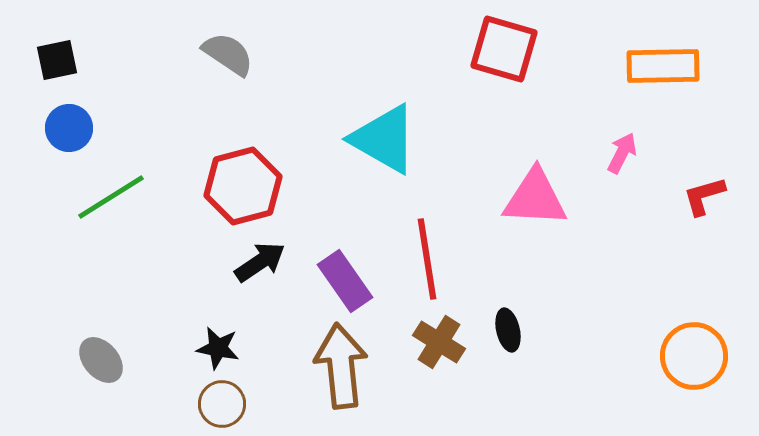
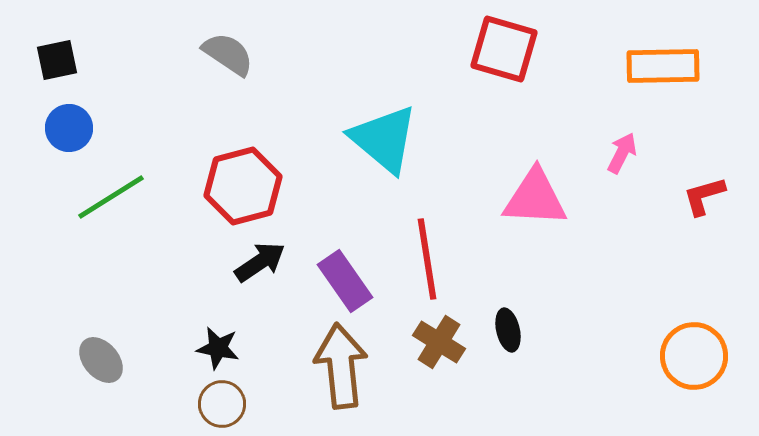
cyan triangle: rotated 10 degrees clockwise
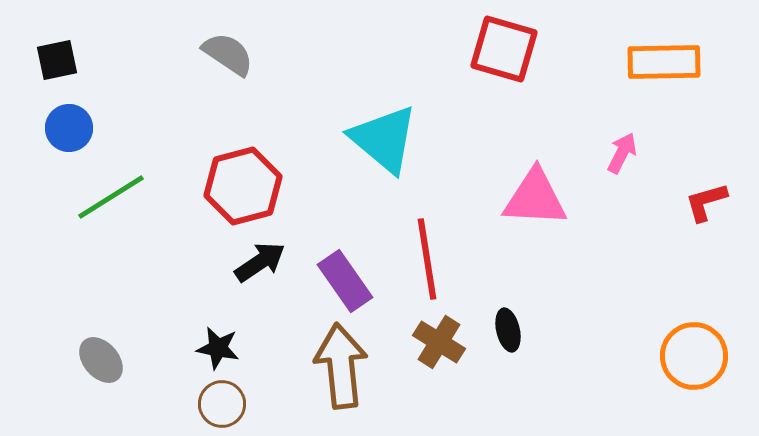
orange rectangle: moved 1 px right, 4 px up
red L-shape: moved 2 px right, 6 px down
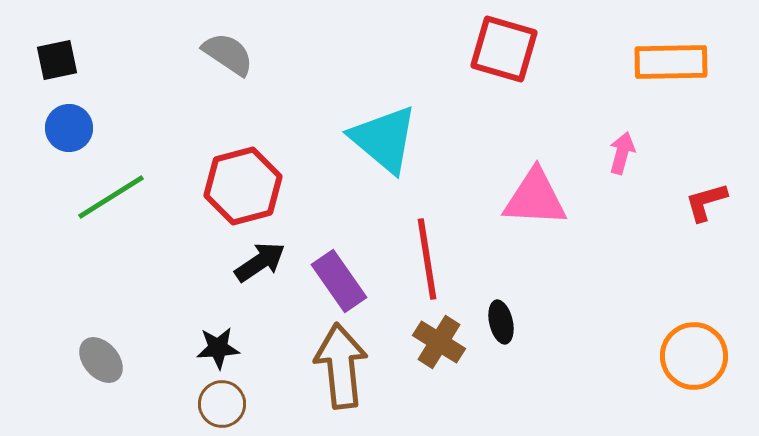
orange rectangle: moved 7 px right
pink arrow: rotated 12 degrees counterclockwise
purple rectangle: moved 6 px left
black ellipse: moved 7 px left, 8 px up
black star: rotated 15 degrees counterclockwise
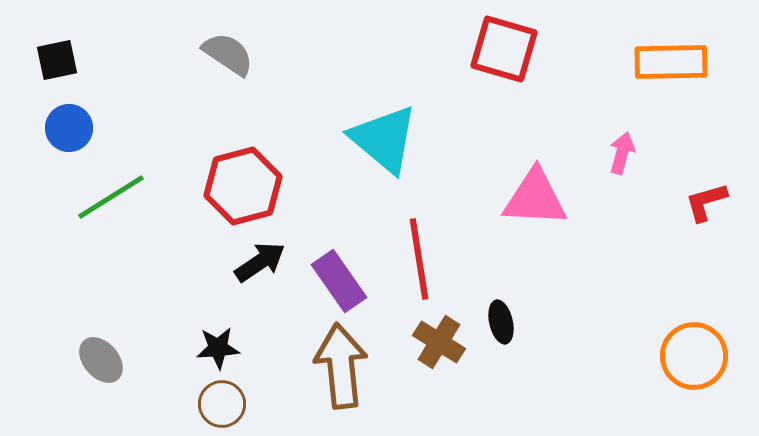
red line: moved 8 px left
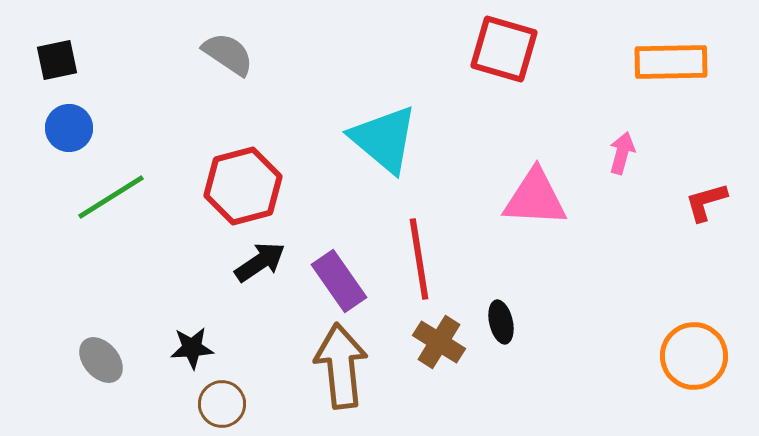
black star: moved 26 px left
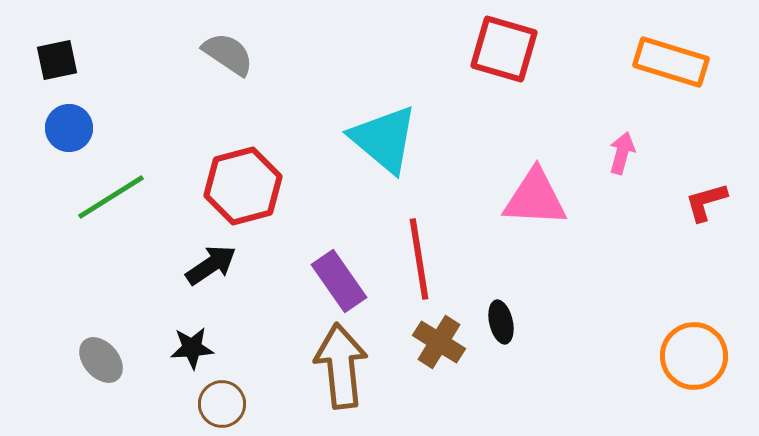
orange rectangle: rotated 18 degrees clockwise
black arrow: moved 49 px left, 3 px down
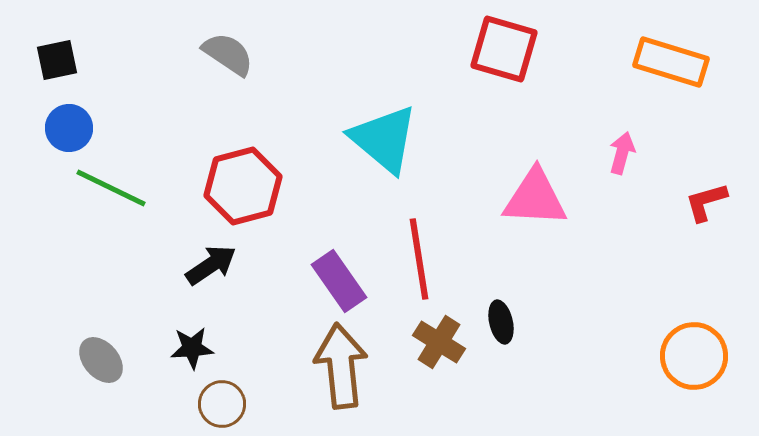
green line: moved 9 px up; rotated 58 degrees clockwise
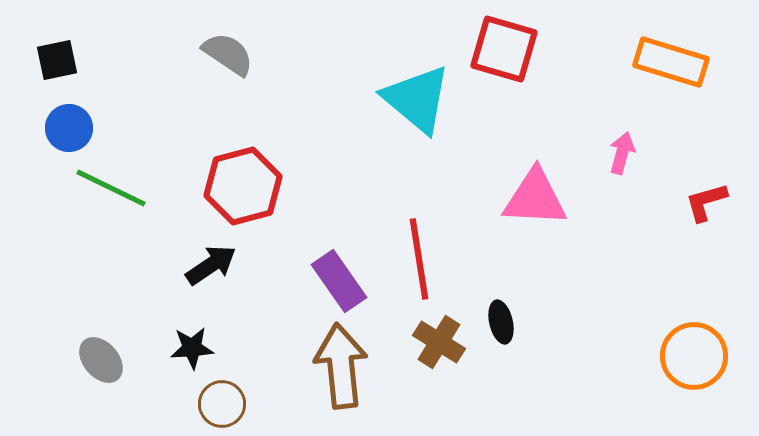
cyan triangle: moved 33 px right, 40 px up
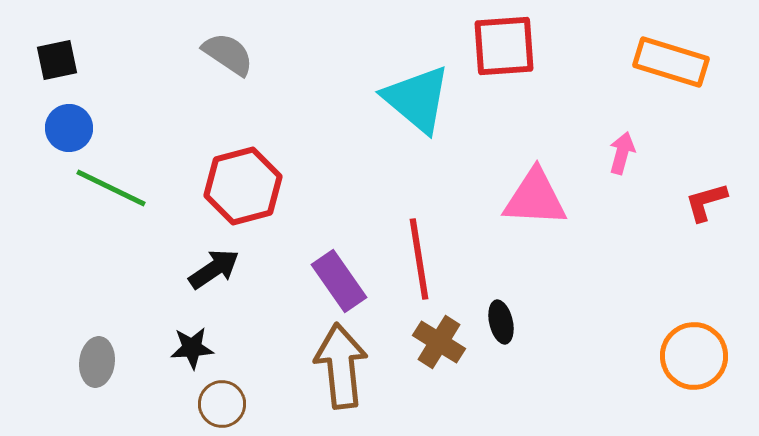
red square: moved 3 px up; rotated 20 degrees counterclockwise
black arrow: moved 3 px right, 4 px down
gray ellipse: moved 4 px left, 2 px down; rotated 48 degrees clockwise
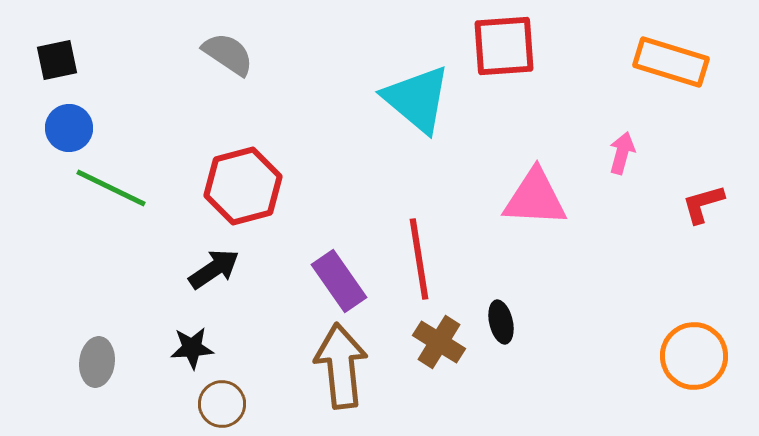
red L-shape: moved 3 px left, 2 px down
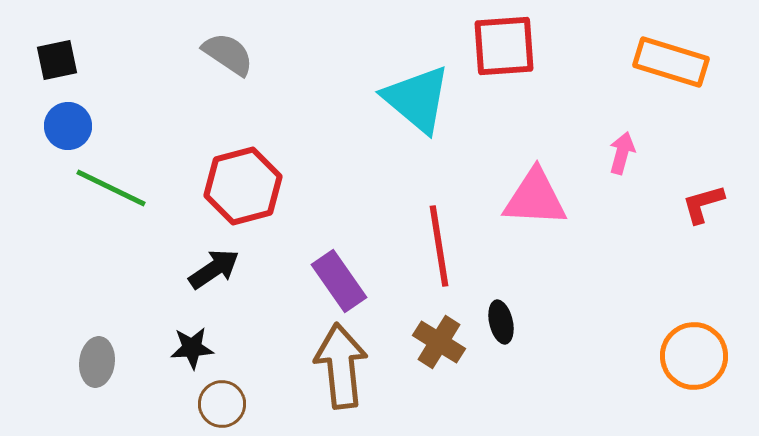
blue circle: moved 1 px left, 2 px up
red line: moved 20 px right, 13 px up
